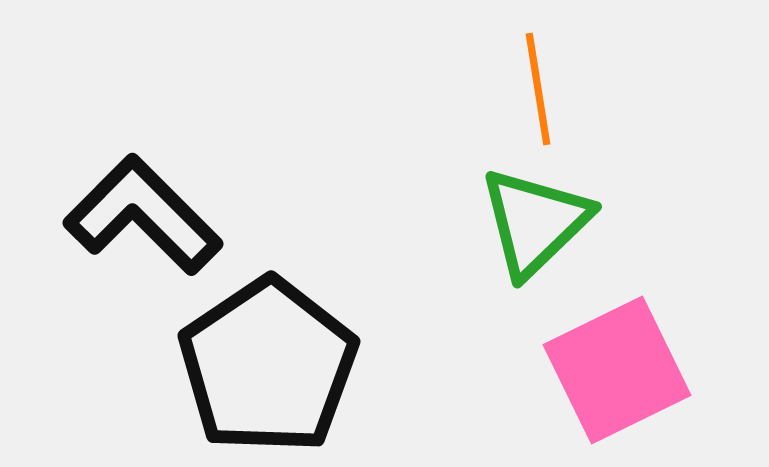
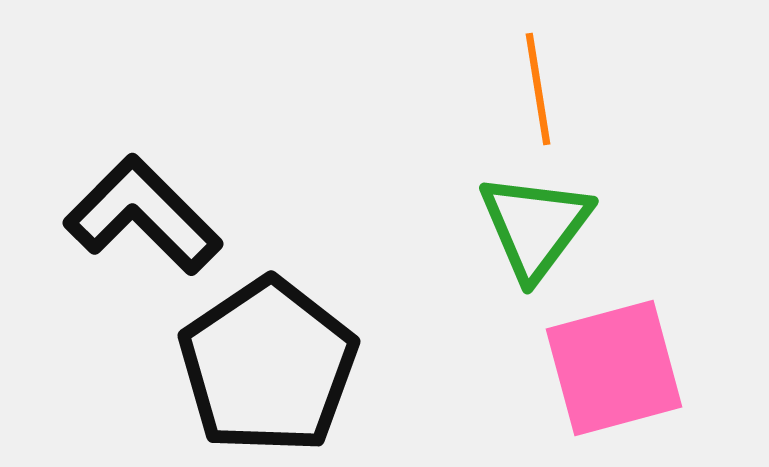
green triangle: moved 4 px down; rotated 9 degrees counterclockwise
pink square: moved 3 px left, 2 px up; rotated 11 degrees clockwise
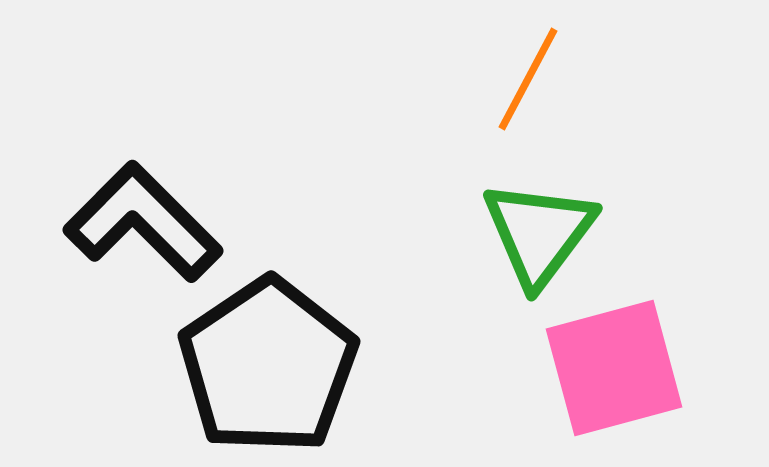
orange line: moved 10 px left, 10 px up; rotated 37 degrees clockwise
black L-shape: moved 7 px down
green triangle: moved 4 px right, 7 px down
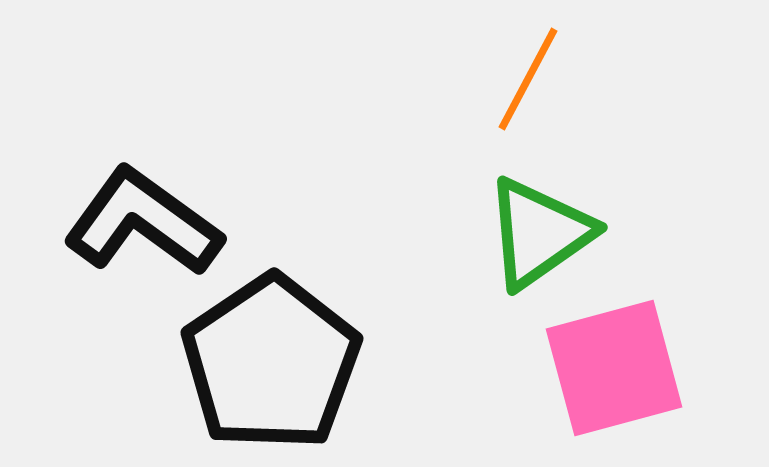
black L-shape: rotated 9 degrees counterclockwise
green triangle: rotated 18 degrees clockwise
black pentagon: moved 3 px right, 3 px up
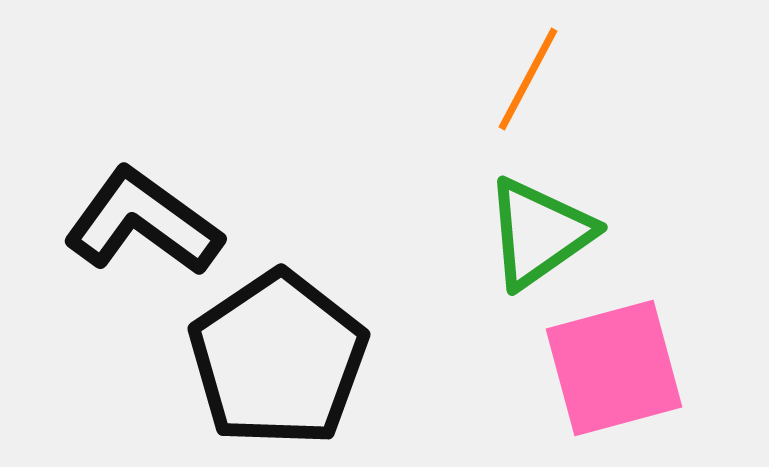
black pentagon: moved 7 px right, 4 px up
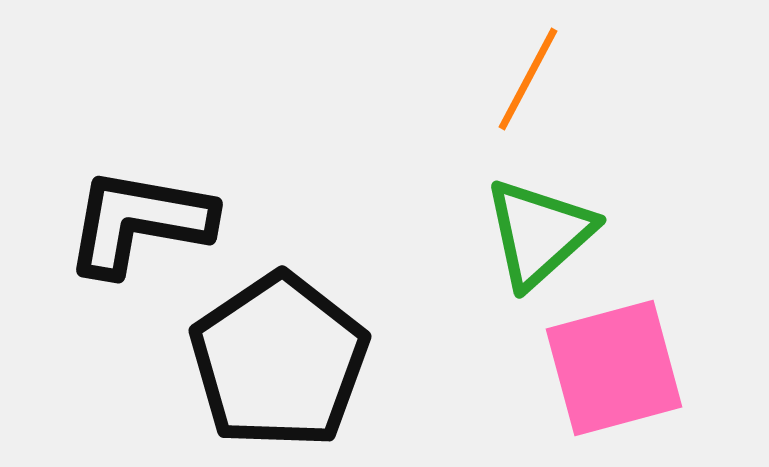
black L-shape: moved 4 px left; rotated 26 degrees counterclockwise
green triangle: rotated 7 degrees counterclockwise
black pentagon: moved 1 px right, 2 px down
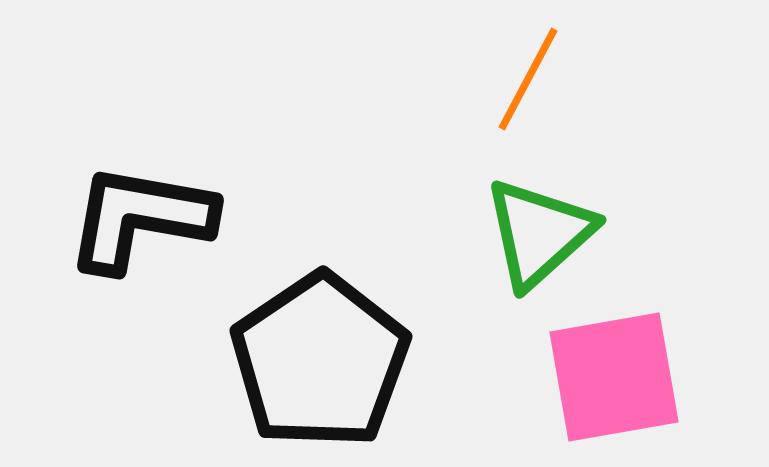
black L-shape: moved 1 px right, 4 px up
black pentagon: moved 41 px right
pink square: moved 9 px down; rotated 5 degrees clockwise
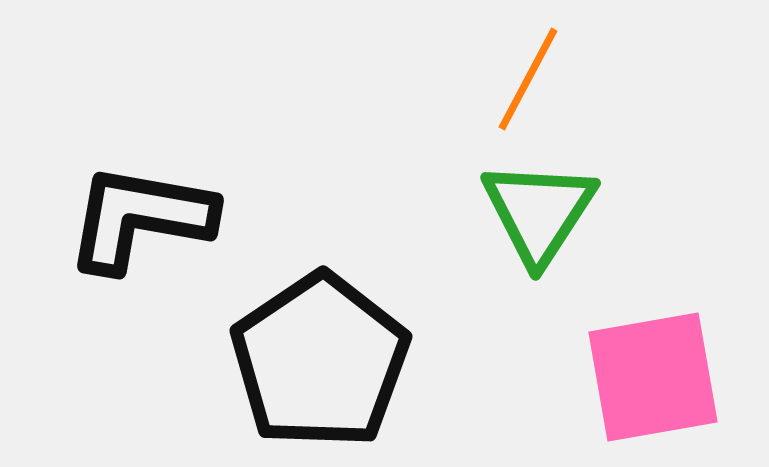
green triangle: moved 21 px up; rotated 15 degrees counterclockwise
pink square: moved 39 px right
